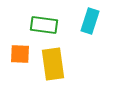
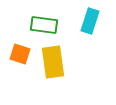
orange square: rotated 15 degrees clockwise
yellow rectangle: moved 2 px up
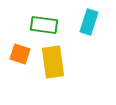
cyan rectangle: moved 1 px left, 1 px down
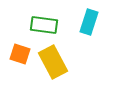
yellow rectangle: rotated 20 degrees counterclockwise
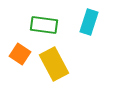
orange square: rotated 15 degrees clockwise
yellow rectangle: moved 1 px right, 2 px down
